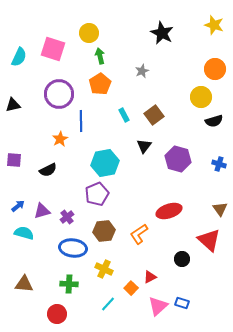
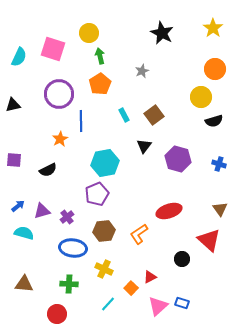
yellow star at (214, 25): moved 1 px left, 3 px down; rotated 18 degrees clockwise
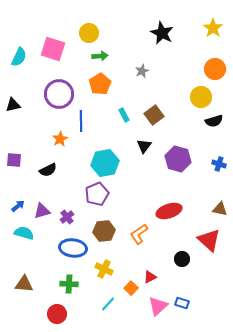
green arrow at (100, 56): rotated 98 degrees clockwise
brown triangle at (220, 209): rotated 42 degrees counterclockwise
